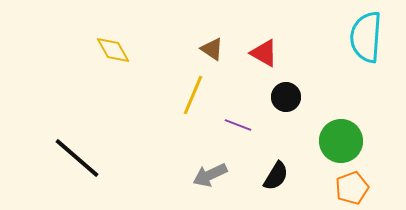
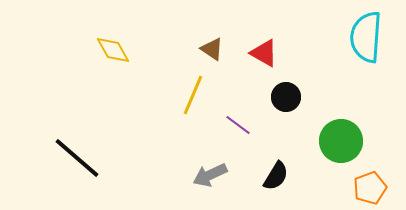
purple line: rotated 16 degrees clockwise
orange pentagon: moved 18 px right
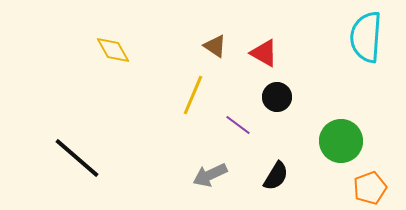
brown triangle: moved 3 px right, 3 px up
black circle: moved 9 px left
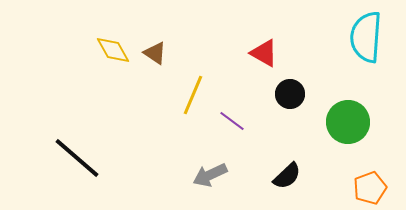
brown triangle: moved 60 px left, 7 px down
black circle: moved 13 px right, 3 px up
purple line: moved 6 px left, 4 px up
green circle: moved 7 px right, 19 px up
black semicircle: moved 11 px right; rotated 16 degrees clockwise
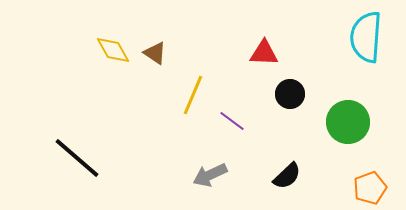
red triangle: rotated 28 degrees counterclockwise
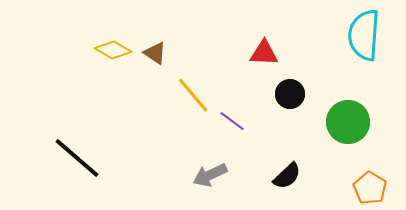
cyan semicircle: moved 2 px left, 2 px up
yellow diamond: rotated 30 degrees counterclockwise
yellow line: rotated 63 degrees counterclockwise
orange pentagon: rotated 20 degrees counterclockwise
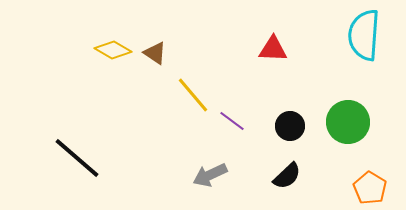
red triangle: moved 9 px right, 4 px up
black circle: moved 32 px down
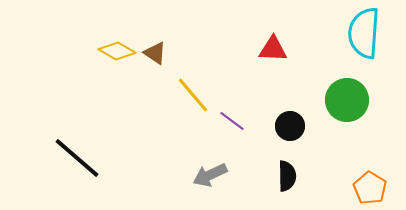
cyan semicircle: moved 2 px up
yellow diamond: moved 4 px right, 1 px down
green circle: moved 1 px left, 22 px up
black semicircle: rotated 48 degrees counterclockwise
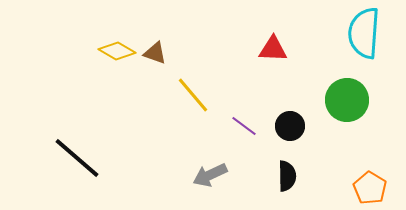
brown triangle: rotated 15 degrees counterclockwise
purple line: moved 12 px right, 5 px down
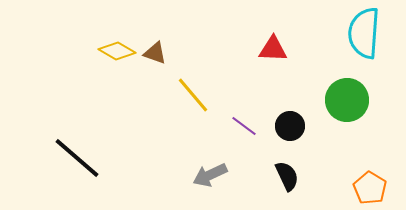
black semicircle: rotated 24 degrees counterclockwise
